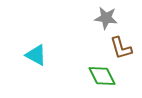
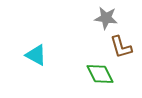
brown L-shape: moved 1 px up
green diamond: moved 2 px left, 2 px up
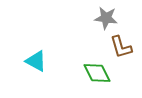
cyan triangle: moved 6 px down
green diamond: moved 3 px left, 1 px up
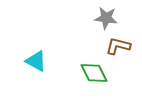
brown L-shape: moved 3 px left, 1 px up; rotated 120 degrees clockwise
green diamond: moved 3 px left
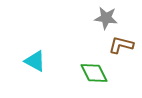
brown L-shape: moved 3 px right, 1 px up
cyan triangle: moved 1 px left
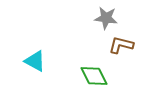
green diamond: moved 3 px down
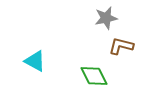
gray star: rotated 20 degrees counterclockwise
brown L-shape: moved 1 px down
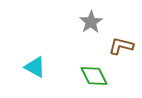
gray star: moved 15 px left, 4 px down; rotated 20 degrees counterclockwise
cyan triangle: moved 6 px down
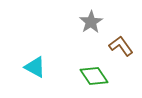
brown L-shape: rotated 40 degrees clockwise
green diamond: rotated 8 degrees counterclockwise
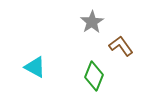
gray star: moved 1 px right
green diamond: rotated 56 degrees clockwise
